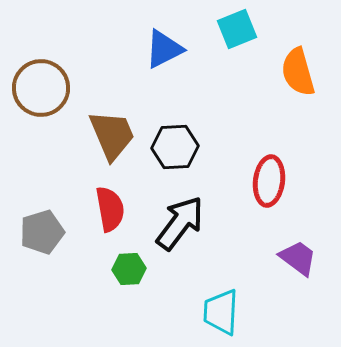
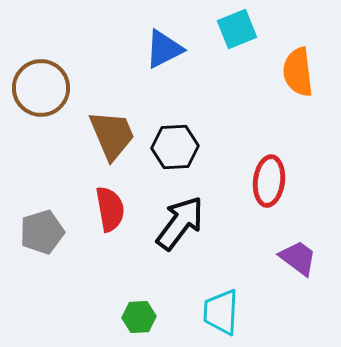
orange semicircle: rotated 9 degrees clockwise
green hexagon: moved 10 px right, 48 px down
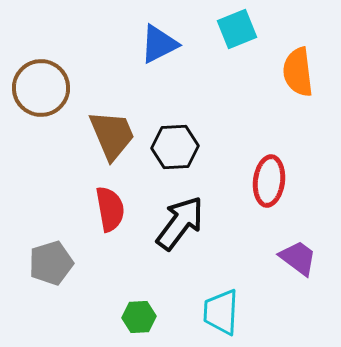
blue triangle: moved 5 px left, 5 px up
gray pentagon: moved 9 px right, 31 px down
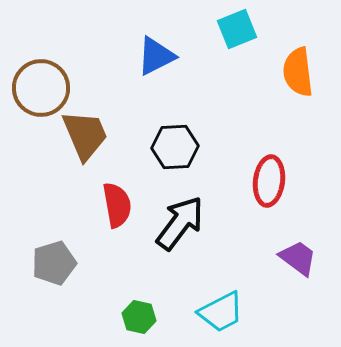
blue triangle: moved 3 px left, 12 px down
brown trapezoid: moved 27 px left
red semicircle: moved 7 px right, 4 px up
gray pentagon: moved 3 px right
cyan trapezoid: rotated 120 degrees counterclockwise
green hexagon: rotated 16 degrees clockwise
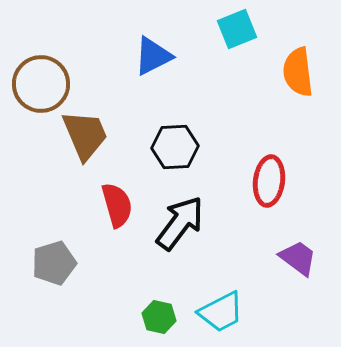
blue triangle: moved 3 px left
brown circle: moved 4 px up
red semicircle: rotated 6 degrees counterclockwise
green hexagon: moved 20 px right
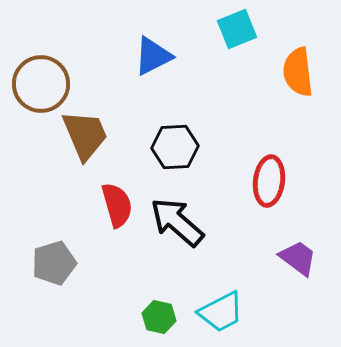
black arrow: moved 3 px left, 1 px up; rotated 86 degrees counterclockwise
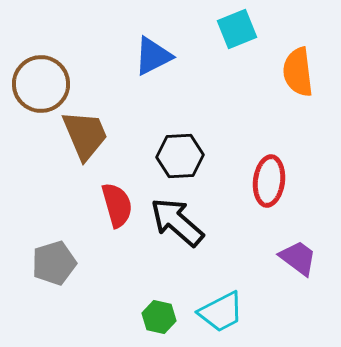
black hexagon: moved 5 px right, 9 px down
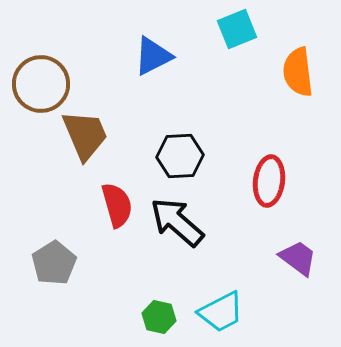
gray pentagon: rotated 15 degrees counterclockwise
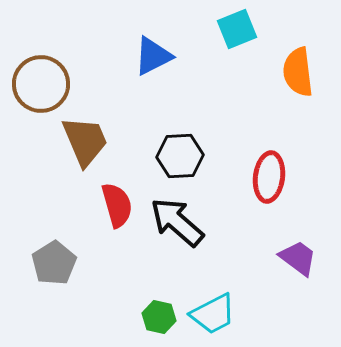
brown trapezoid: moved 6 px down
red ellipse: moved 4 px up
cyan trapezoid: moved 8 px left, 2 px down
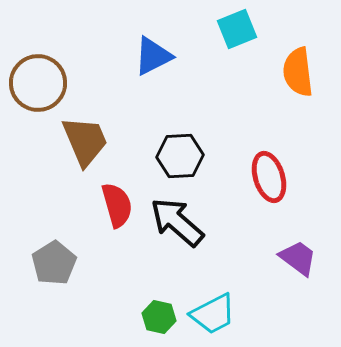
brown circle: moved 3 px left, 1 px up
red ellipse: rotated 24 degrees counterclockwise
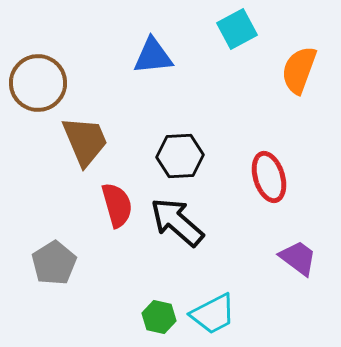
cyan square: rotated 6 degrees counterclockwise
blue triangle: rotated 21 degrees clockwise
orange semicircle: moved 1 px right, 2 px up; rotated 27 degrees clockwise
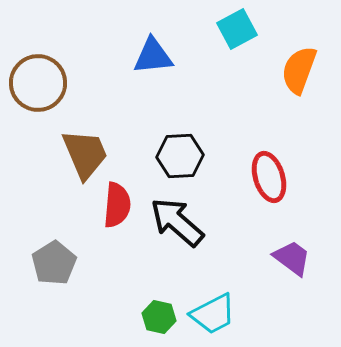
brown trapezoid: moved 13 px down
red semicircle: rotated 21 degrees clockwise
purple trapezoid: moved 6 px left
